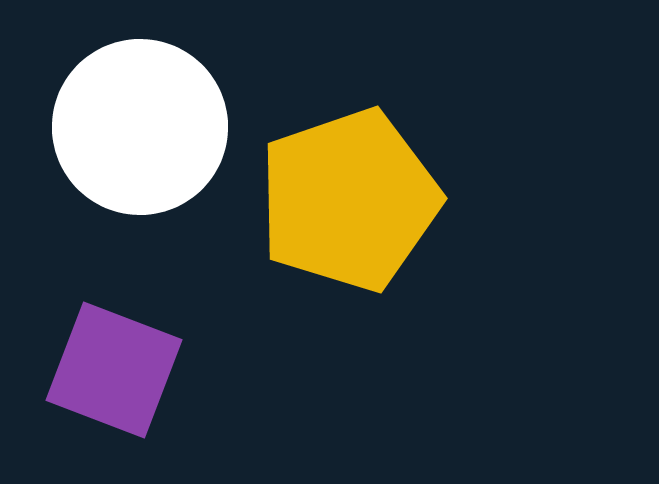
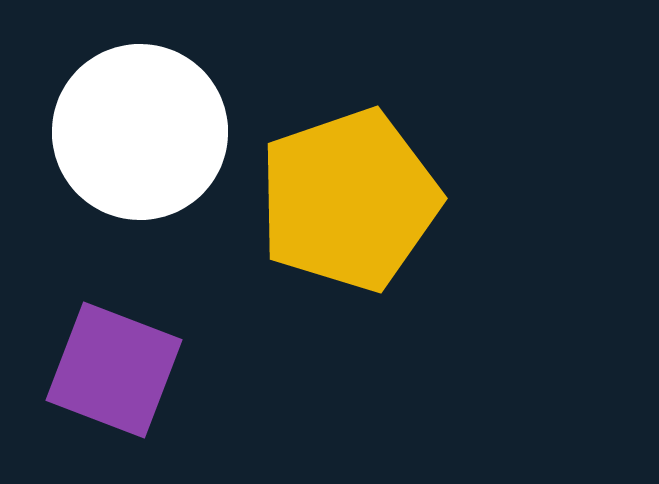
white circle: moved 5 px down
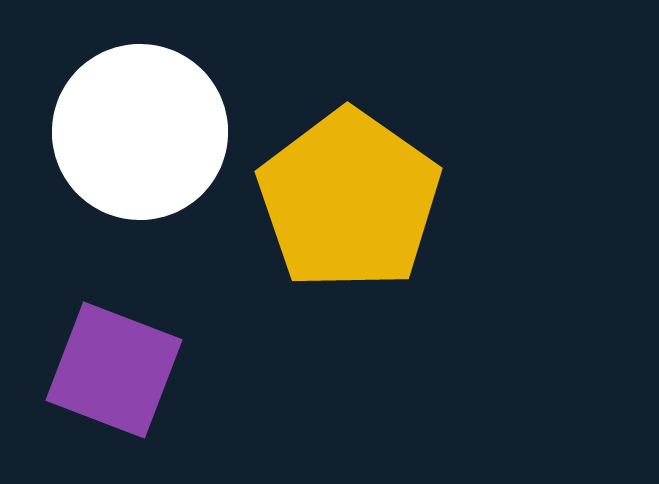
yellow pentagon: rotated 18 degrees counterclockwise
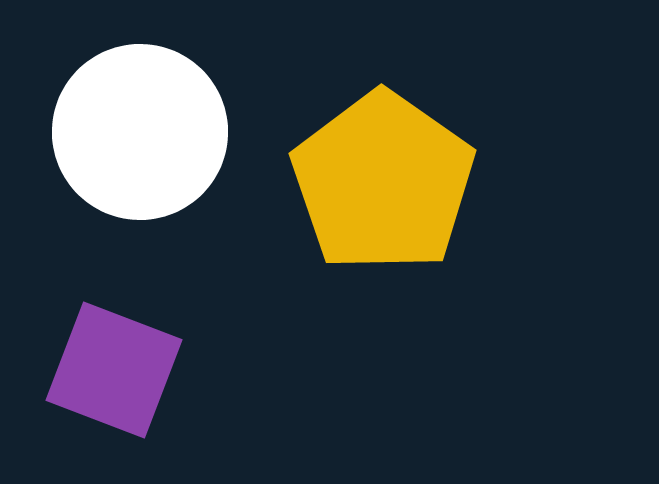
yellow pentagon: moved 34 px right, 18 px up
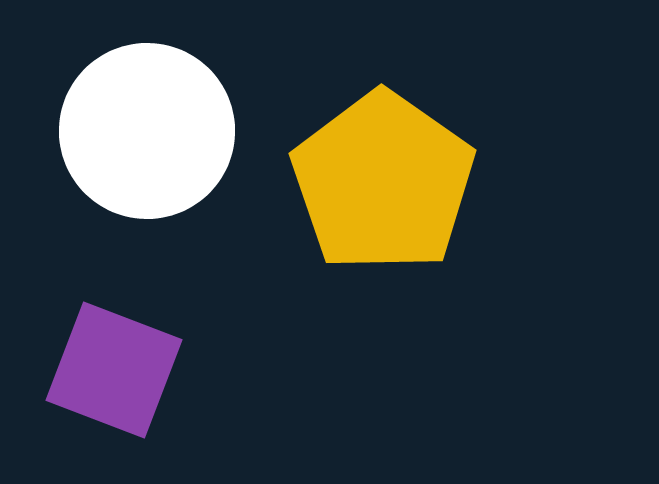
white circle: moved 7 px right, 1 px up
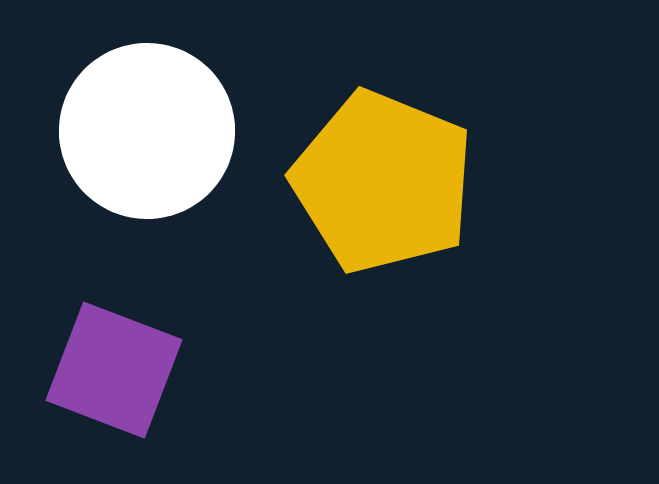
yellow pentagon: rotated 13 degrees counterclockwise
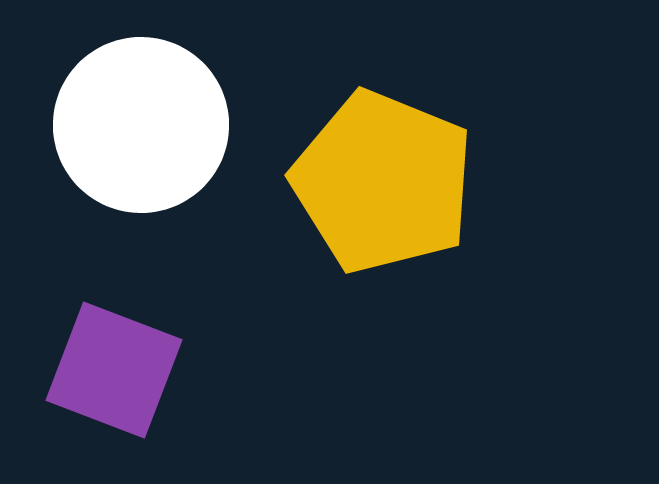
white circle: moved 6 px left, 6 px up
